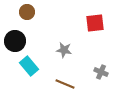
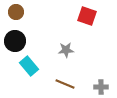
brown circle: moved 11 px left
red square: moved 8 px left, 7 px up; rotated 24 degrees clockwise
gray star: moved 2 px right; rotated 14 degrees counterclockwise
gray cross: moved 15 px down; rotated 24 degrees counterclockwise
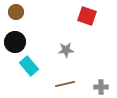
black circle: moved 1 px down
brown line: rotated 36 degrees counterclockwise
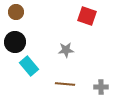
brown line: rotated 18 degrees clockwise
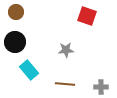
cyan rectangle: moved 4 px down
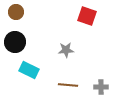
cyan rectangle: rotated 24 degrees counterclockwise
brown line: moved 3 px right, 1 px down
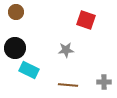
red square: moved 1 px left, 4 px down
black circle: moved 6 px down
gray cross: moved 3 px right, 5 px up
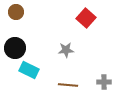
red square: moved 2 px up; rotated 24 degrees clockwise
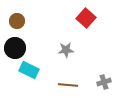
brown circle: moved 1 px right, 9 px down
gray cross: rotated 16 degrees counterclockwise
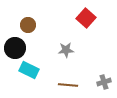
brown circle: moved 11 px right, 4 px down
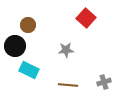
black circle: moved 2 px up
